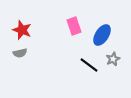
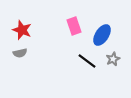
black line: moved 2 px left, 4 px up
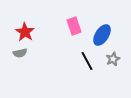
red star: moved 3 px right, 2 px down; rotated 12 degrees clockwise
black line: rotated 24 degrees clockwise
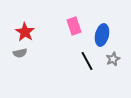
blue ellipse: rotated 20 degrees counterclockwise
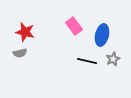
pink rectangle: rotated 18 degrees counterclockwise
red star: rotated 18 degrees counterclockwise
black line: rotated 48 degrees counterclockwise
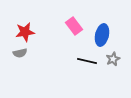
red star: rotated 24 degrees counterclockwise
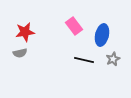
black line: moved 3 px left, 1 px up
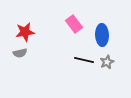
pink rectangle: moved 2 px up
blue ellipse: rotated 15 degrees counterclockwise
gray star: moved 6 px left, 3 px down
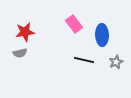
gray star: moved 9 px right
